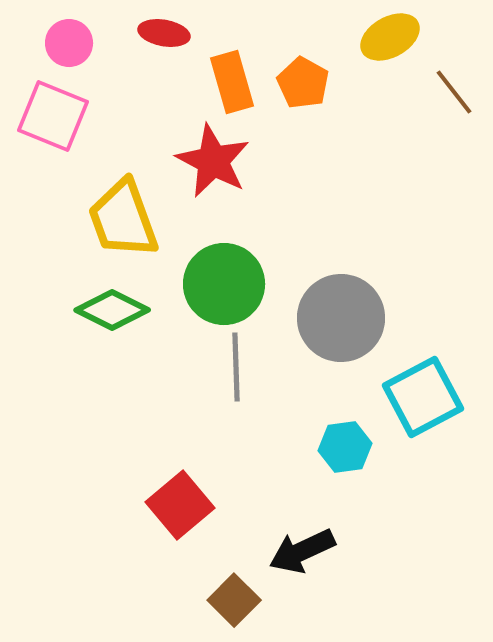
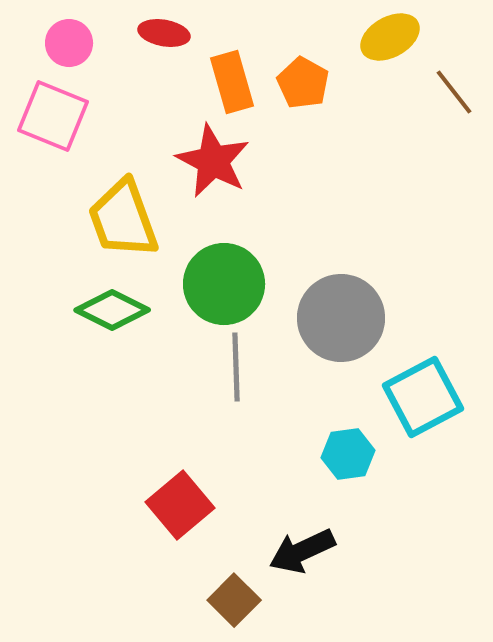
cyan hexagon: moved 3 px right, 7 px down
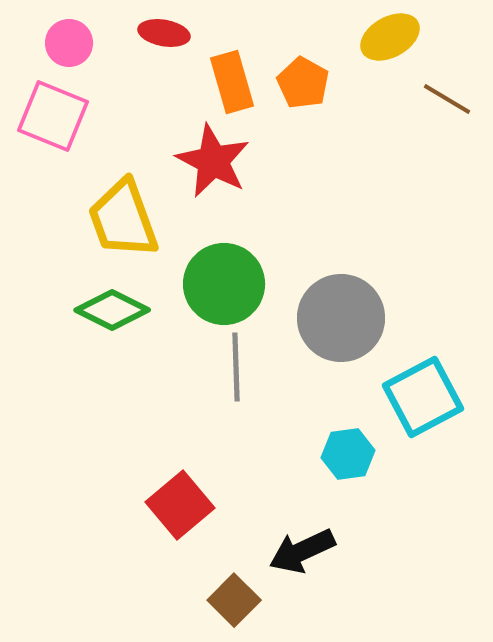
brown line: moved 7 px left, 7 px down; rotated 21 degrees counterclockwise
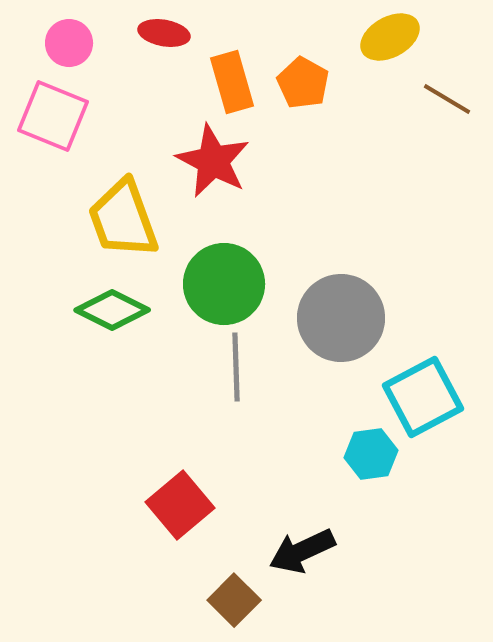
cyan hexagon: moved 23 px right
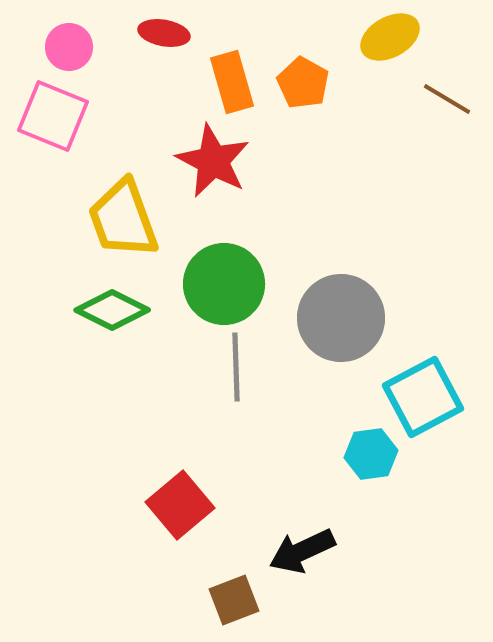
pink circle: moved 4 px down
brown square: rotated 24 degrees clockwise
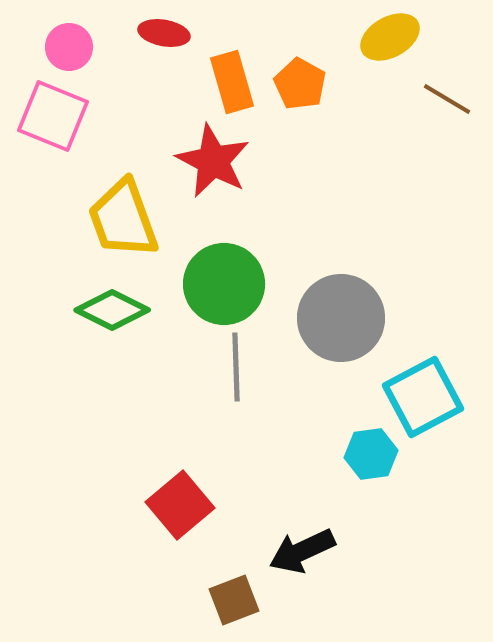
orange pentagon: moved 3 px left, 1 px down
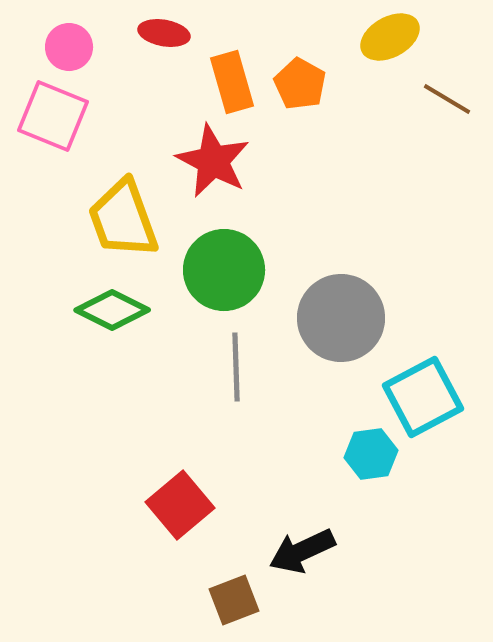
green circle: moved 14 px up
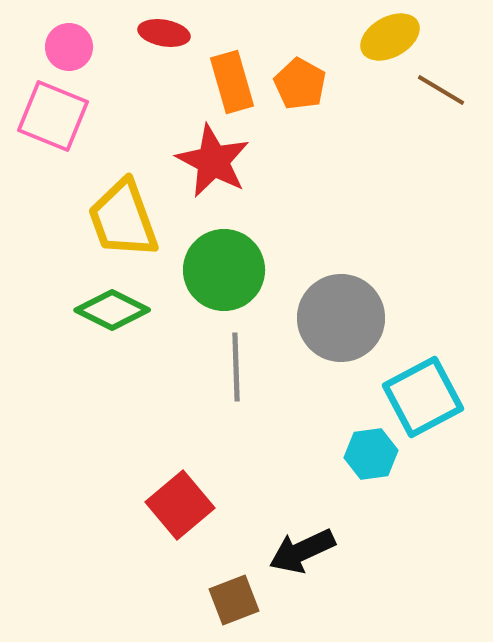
brown line: moved 6 px left, 9 px up
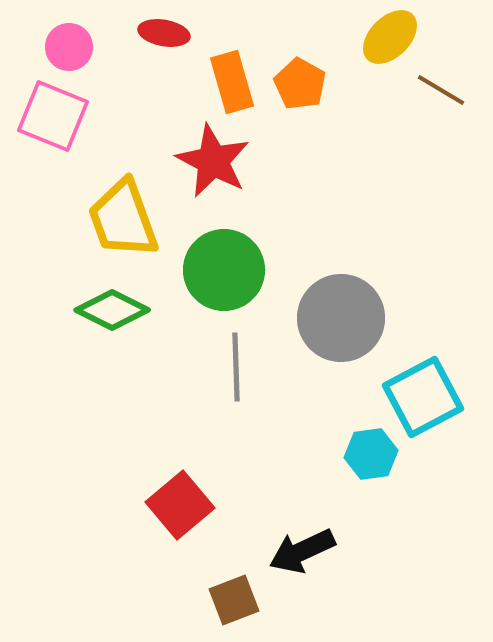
yellow ellipse: rotated 16 degrees counterclockwise
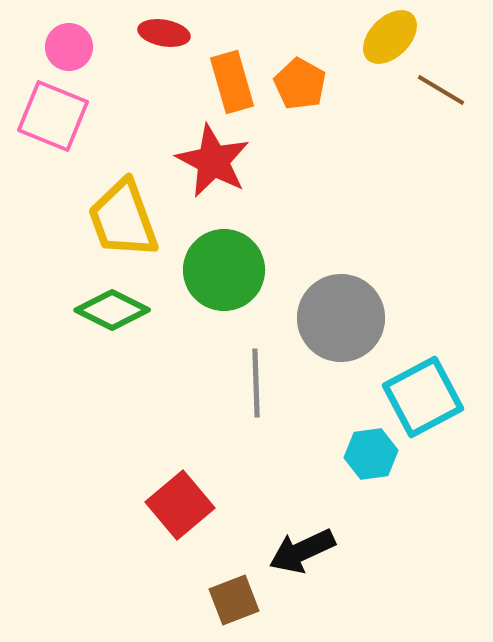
gray line: moved 20 px right, 16 px down
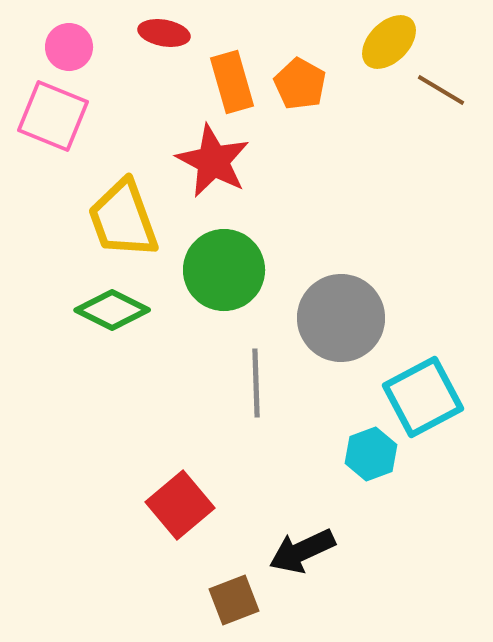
yellow ellipse: moved 1 px left, 5 px down
cyan hexagon: rotated 12 degrees counterclockwise
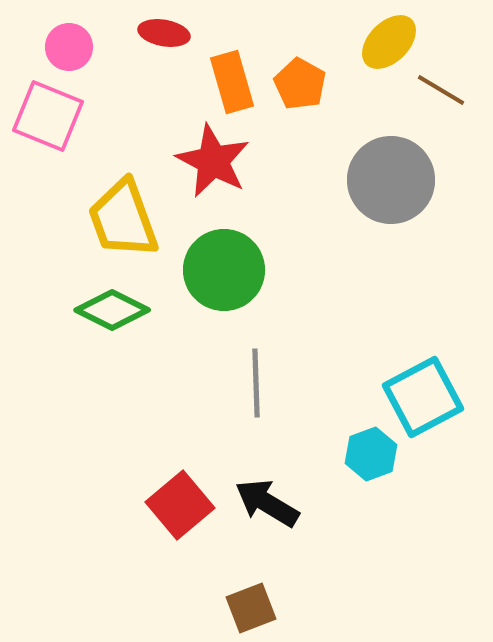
pink square: moved 5 px left
gray circle: moved 50 px right, 138 px up
black arrow: moved 35 px left, 48 px up; rotated 56 degrees clockwise
brown square: moved 17 px right, 8 px down
